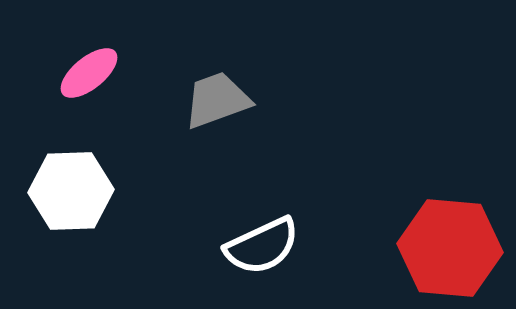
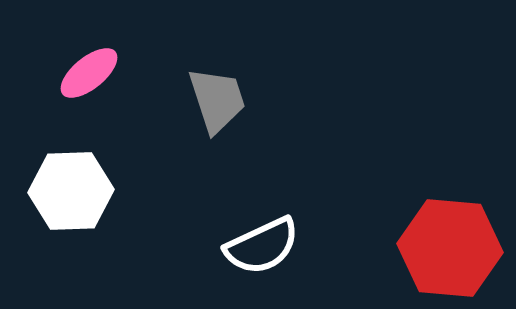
gray trapezoid: rotated 92 degrees clockwise
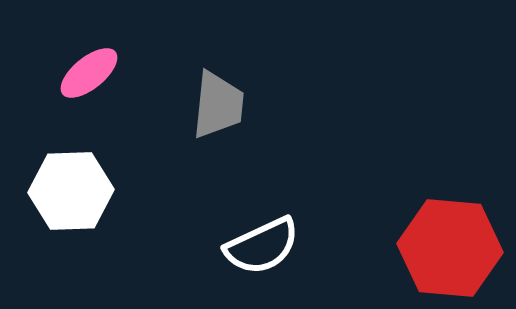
gray trapezoid: moved 1 px right, 5 px down; rotated 24 degrees clockwise
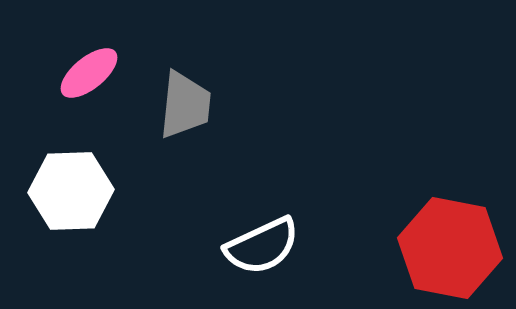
gray trapezoid: moved 33 px left
red hexagon: rotated 6 degrees clockwise
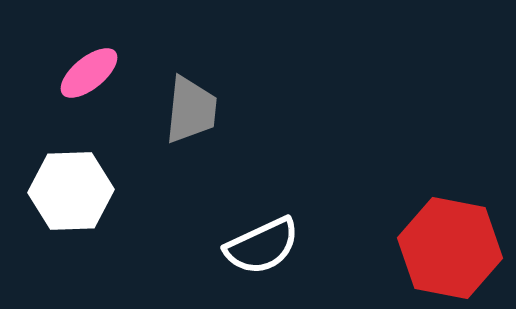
gray trapezoid: moved 6 px right, 5 px down
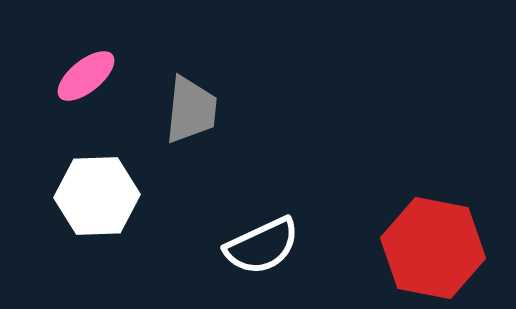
pink ellipse: moved 3 px left, 3 px down
white hexagon: moved 26 px right, 5 px down
red hexagon: moved 17 px left
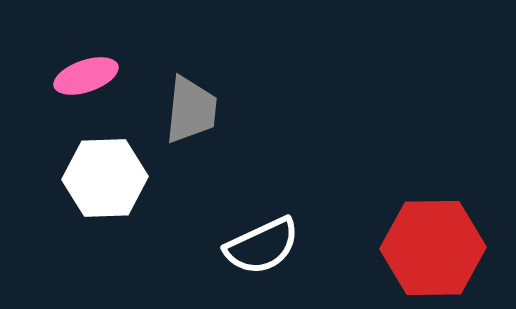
pink ellipse: rotated 20 degrees clockwise
white hexagon: moved 8 px right, 18 px up
red hexagon: rotated 12 degrees counterclockwise
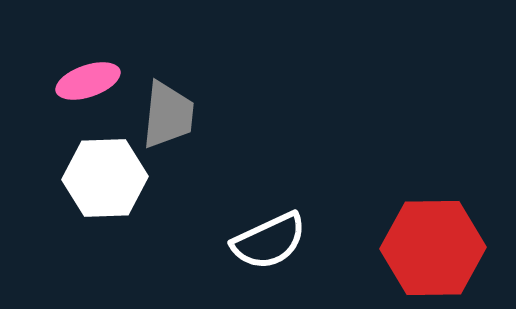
pink ellipse: moved 2 px right, 5 px down
gray trapezoid: moved 23 px left, 5 px down
white semicircle: moved 7 px right, 5 px up
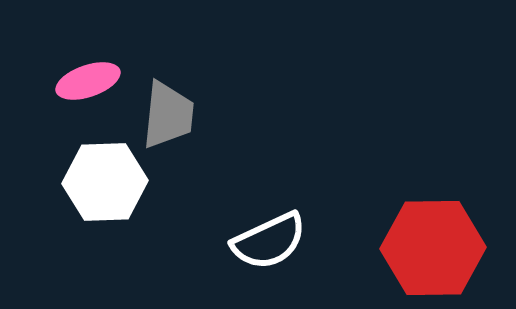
white hexagon: moved 4 px down
